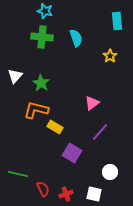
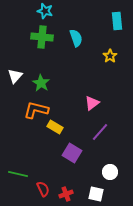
white square: moved 2 px right
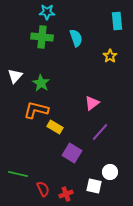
cyan star: moved 2 px right, 1 px down; rotated 14 degrees counterclockwise
white square: moved 2 px left, 8 px up
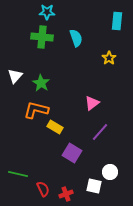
cyan rectangle: rotated 12 degrees clockwise
yellow star: moved 1 px left, 2 px down
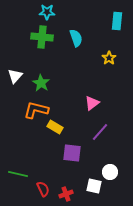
purple square: rotated 24 degrees counterclockwise
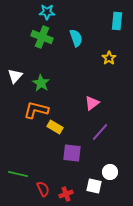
green cross: rotated 15 degrees clockwise
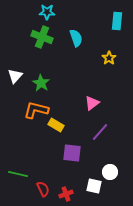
yellow rectangle: moved 1 px right, 2 px up
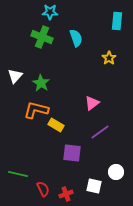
cyan star: moved 3 px right
purple line: rotated 12 degrees clockwise
white circle: moved 6 px right
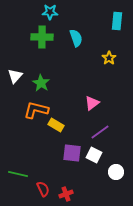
green cross: rotated 20 degrees counterclockwise
white square: moved 31 px up; rotated 14 degrees clockwise
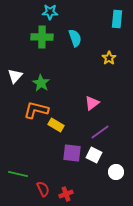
cyan rectangle: moved 2 px up
cyan semicircle: moved 1 px left
